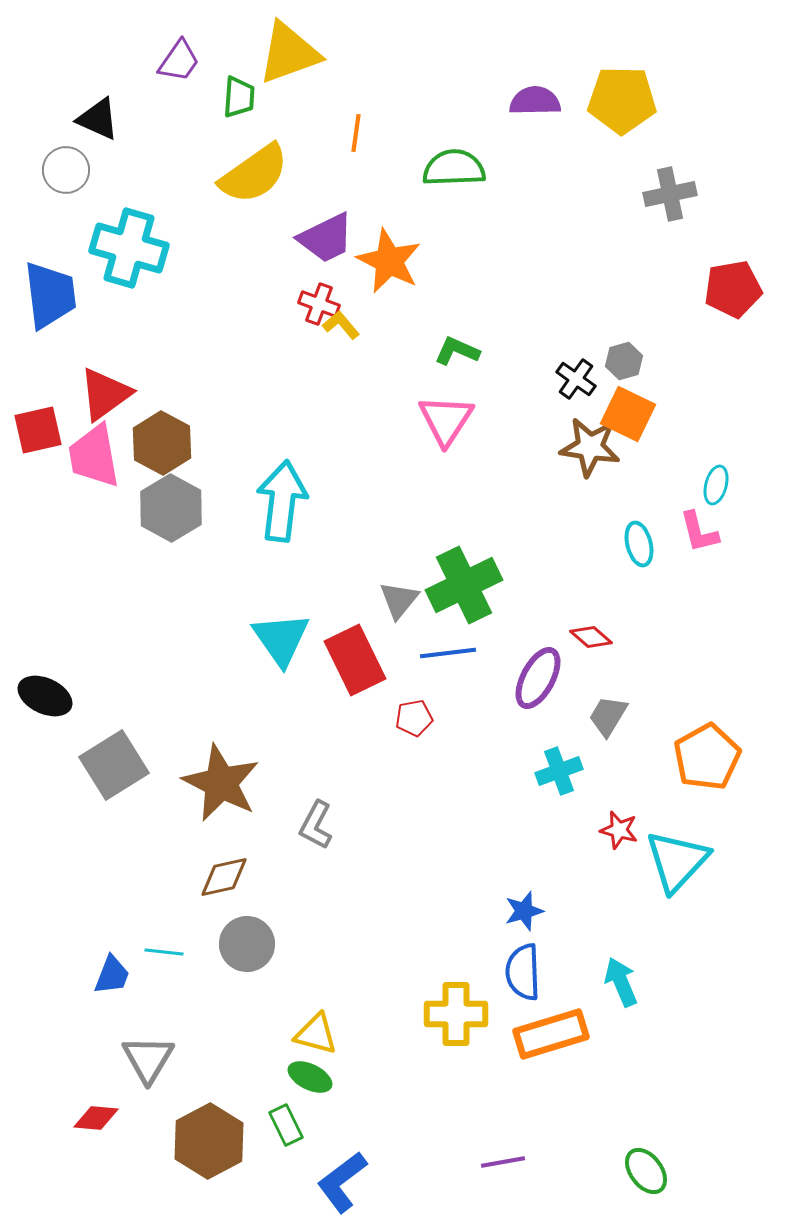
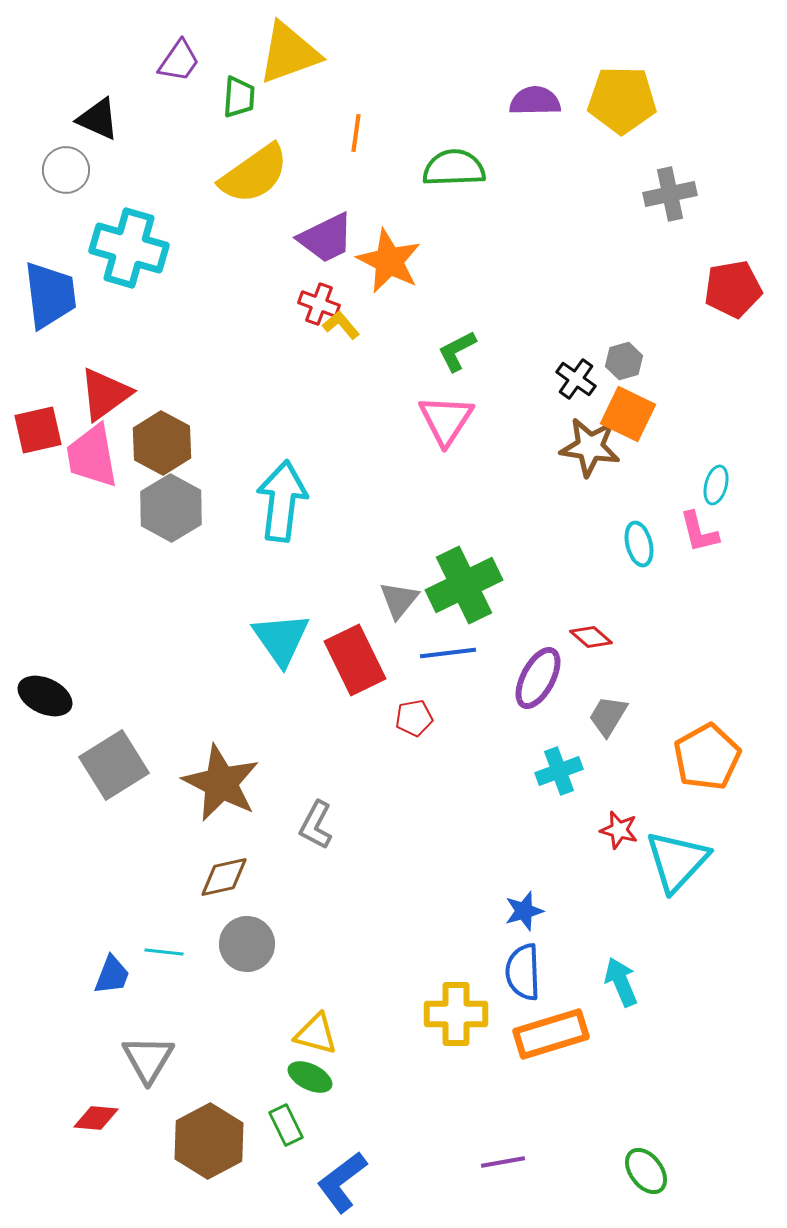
green L-shape at (457, 351): rotated 51 degrees counterclockwise
pink trapezoid at (94, 456): moved 2 px left
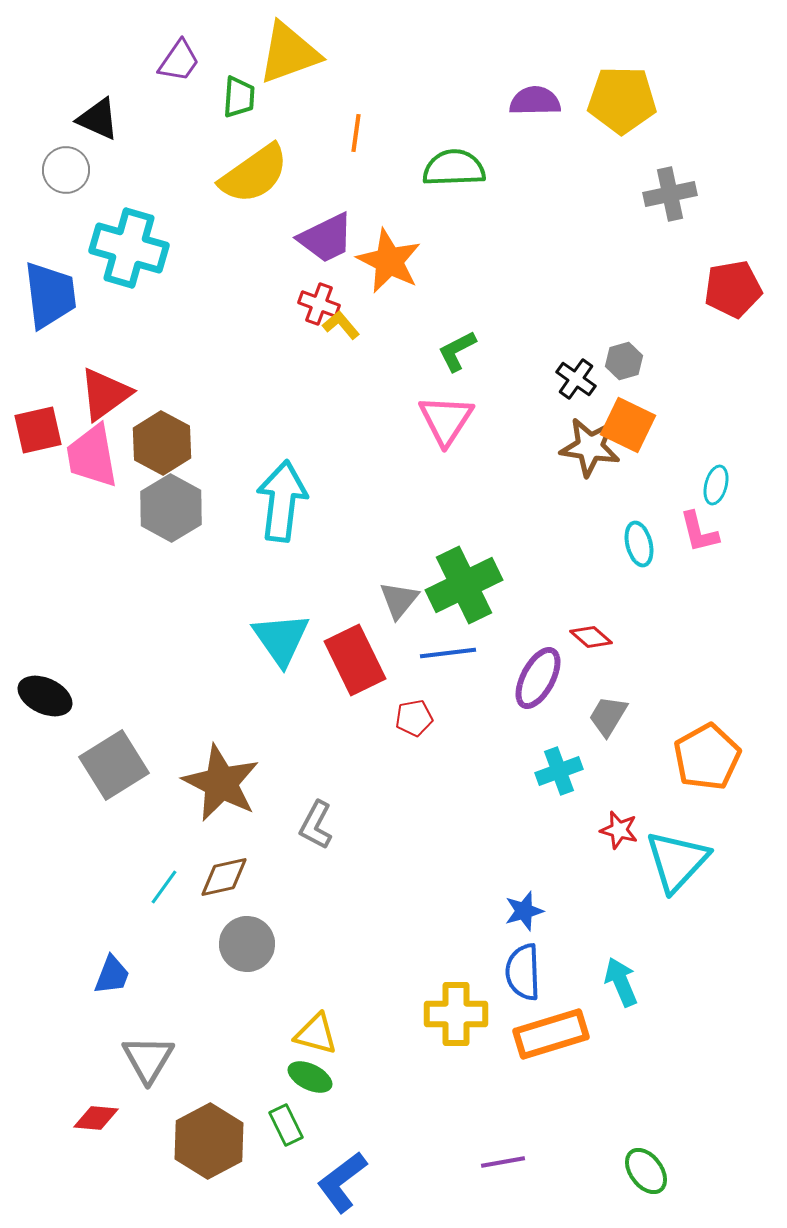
orange square at (628, 414): moved 11 px down
cyan line at (164, 952): moved 65 px up; rotated 60 degrees counterclockwise
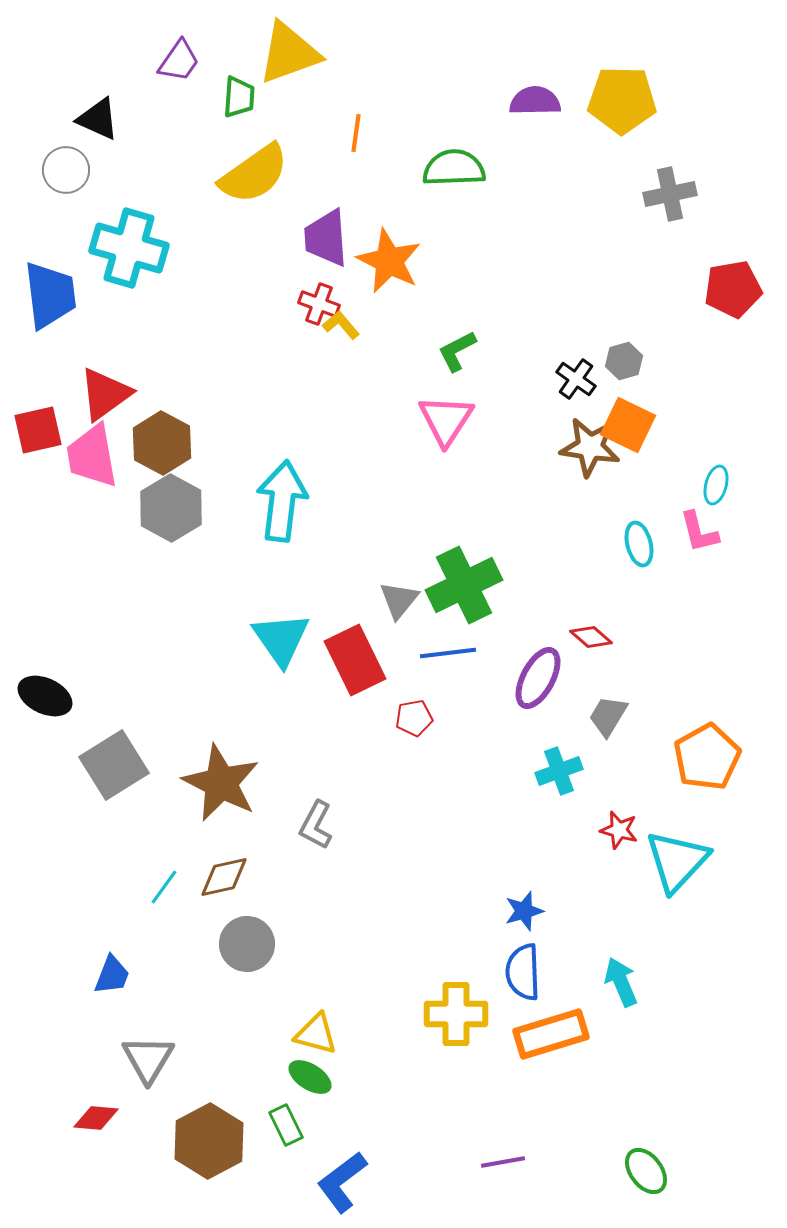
purple trapezoid at (326, 238): rotated 112 degrees clockwise
green ellipse at (310, 1077): rotated 6 degrees clockwise
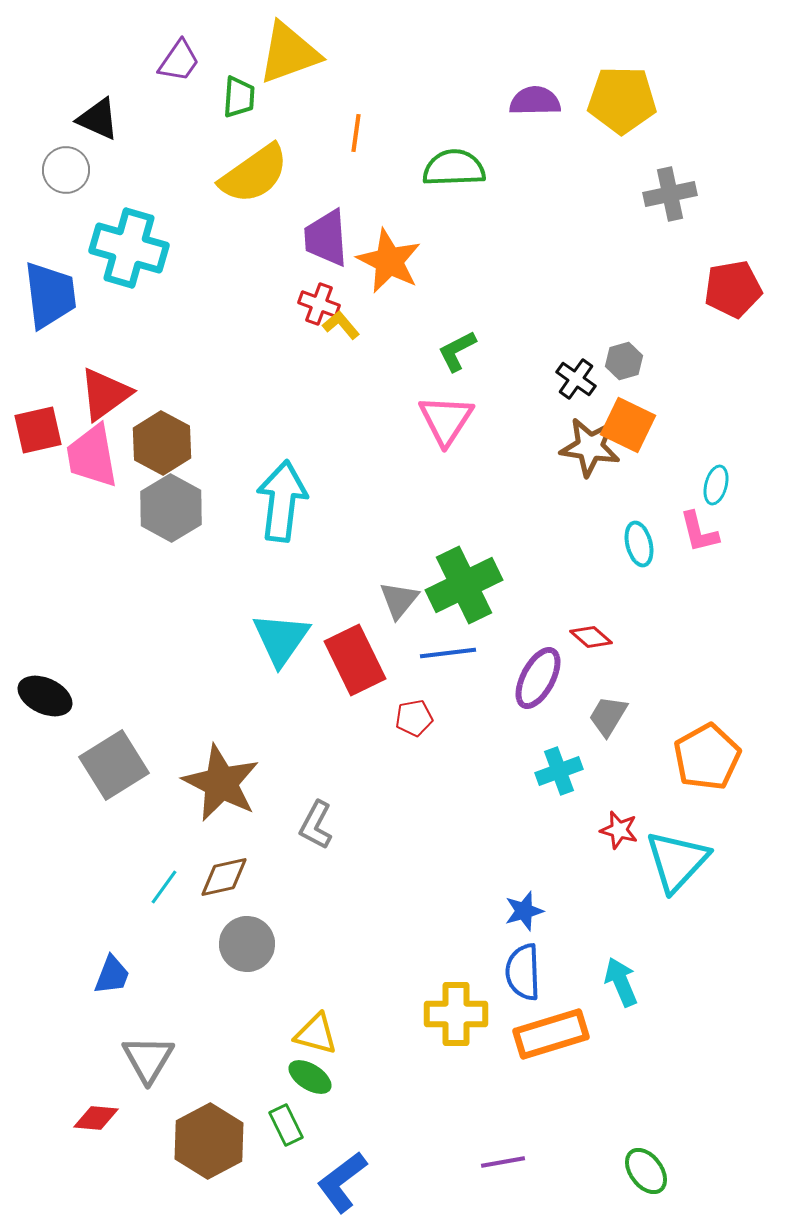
cyan triangle at (281, 639): rotated 10 degrees clockwise
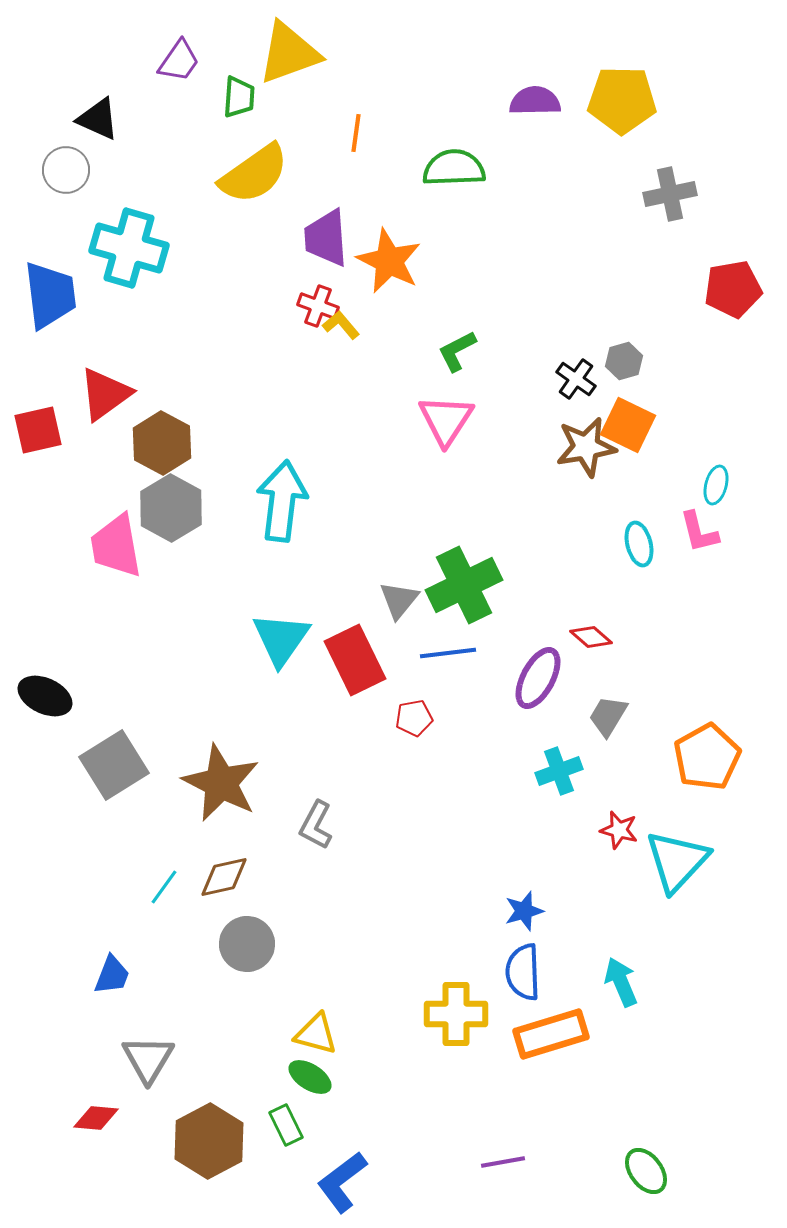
red cross at (319, 304): moved 1 px left, 2 px down
brown star at (590, 447): moved 4 px left; rotated 18 degrees counterclockwise
pink trapezoid at (92, 456): moved 24 px right, 90 px down
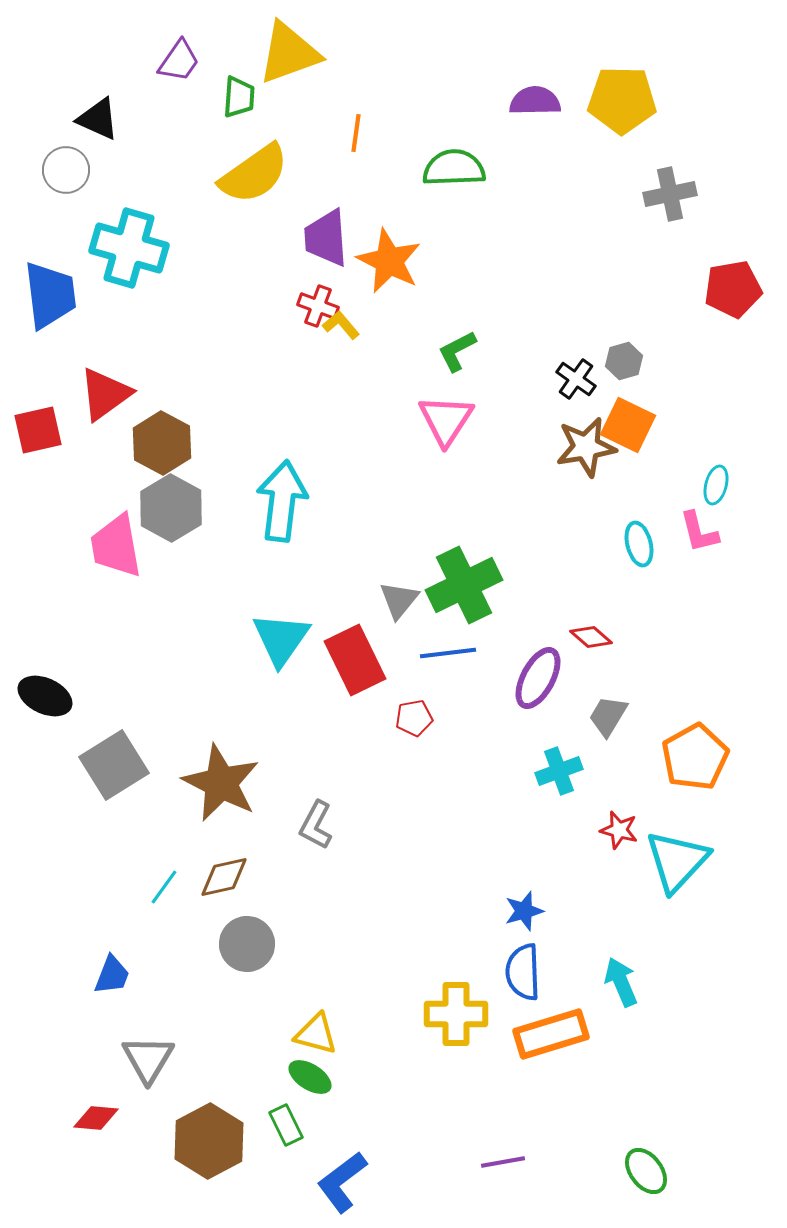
orange pentagon at (707, 757): moved 12 px left
